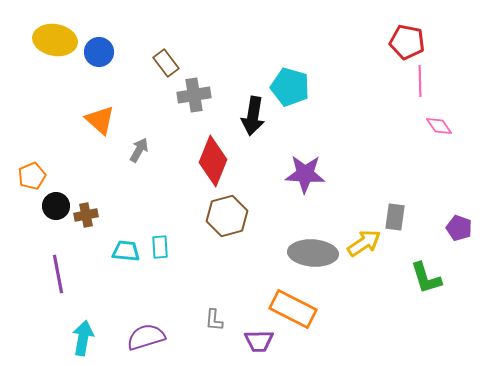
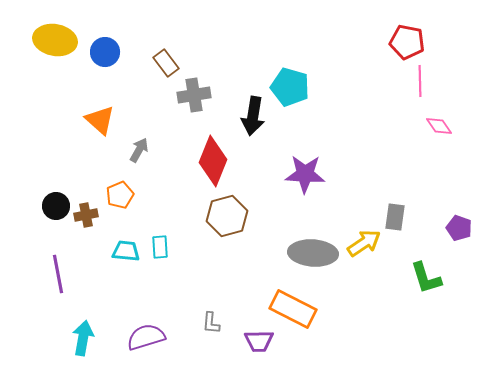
blue circle: moved 6 px right
orange pentagon: moved 88 px right, 19 px down
gray L-shape: moved 3 px left, 3 px down
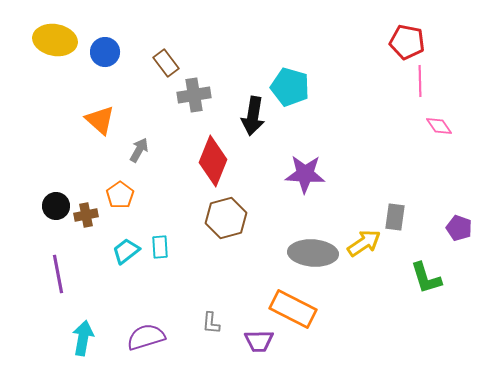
orange pentagon: rotated 12 degrees counterclockwise
brown hexagon: moved 1 px left, 2 px down
cyan trapezoid: rotated 44 degrees counterclockwise
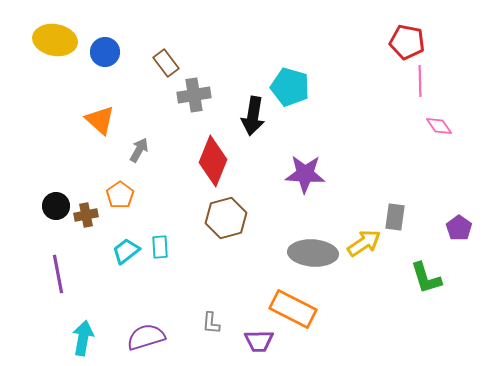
purple pentagon: rotated 15 degrees clockwise
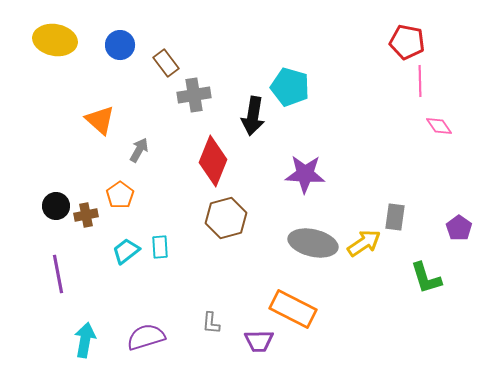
blue circle: moved 15 px right, 7 px up
gray ellipse: moved 10 px up; rotated 9 degrees clockwise
cyan arrow: moved 2 px right, 2 px down
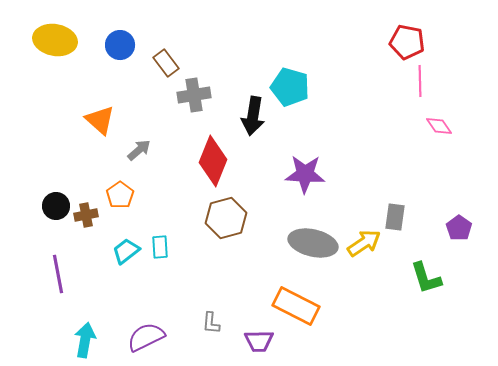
gray arrow: rotated 20 degrees clockwise
orange rectangle: moved 3 px right, 3 px up
purple semicircle: rotated 9 degrees counterclockwise
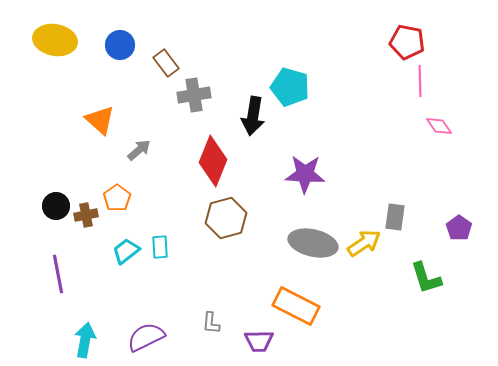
orange pentagon: moved 3 px left, 3 px down
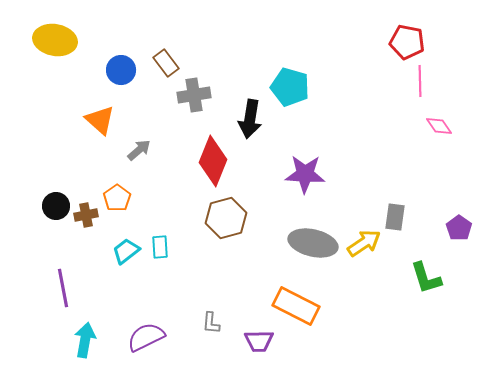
blue circle: moved 1 px right, 25 px down
black arrow: moved 3 px left, 3 px down
purple line: moved 5 px right, 14 px down
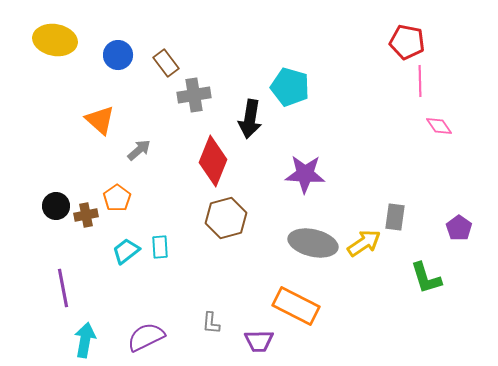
blue circle: moved 3 px left, 15 px up
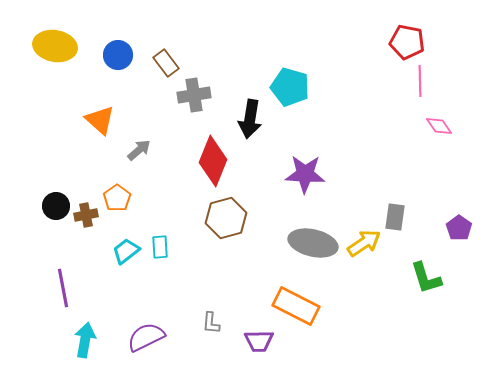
yellow ellipse: moved 6 px down
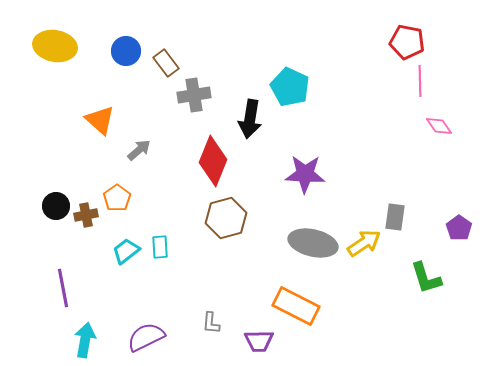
blue circle: moved 8 px right, 4 px up
cyan pentagon: rotated 9 degrees clockwise
